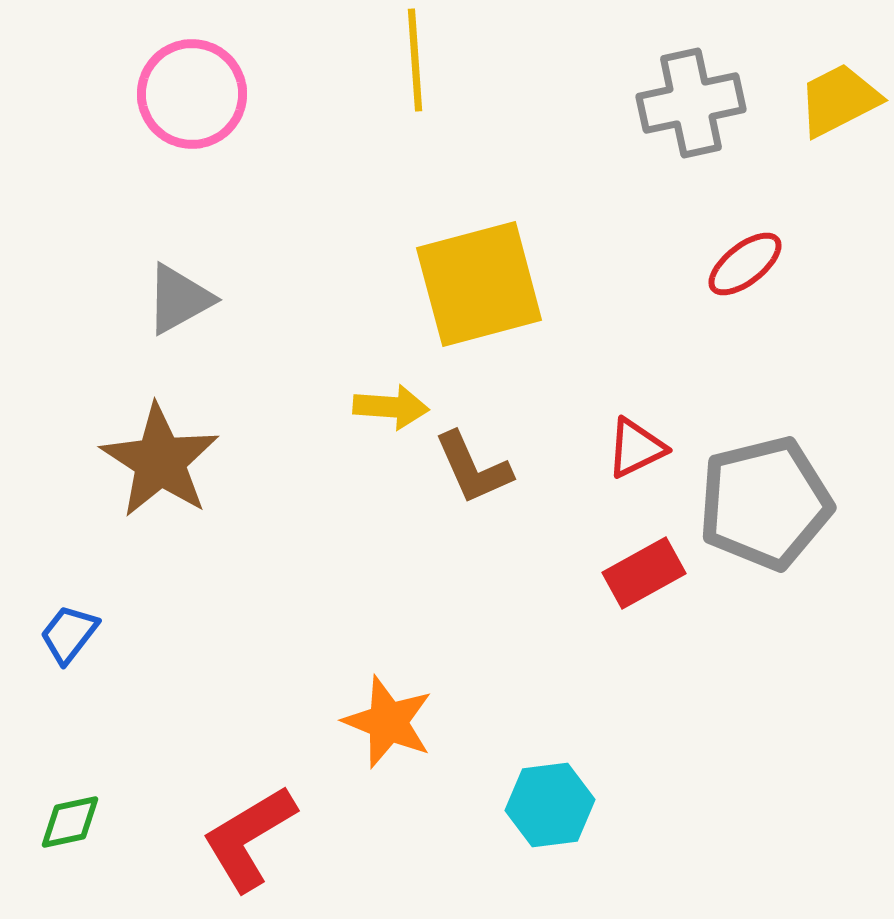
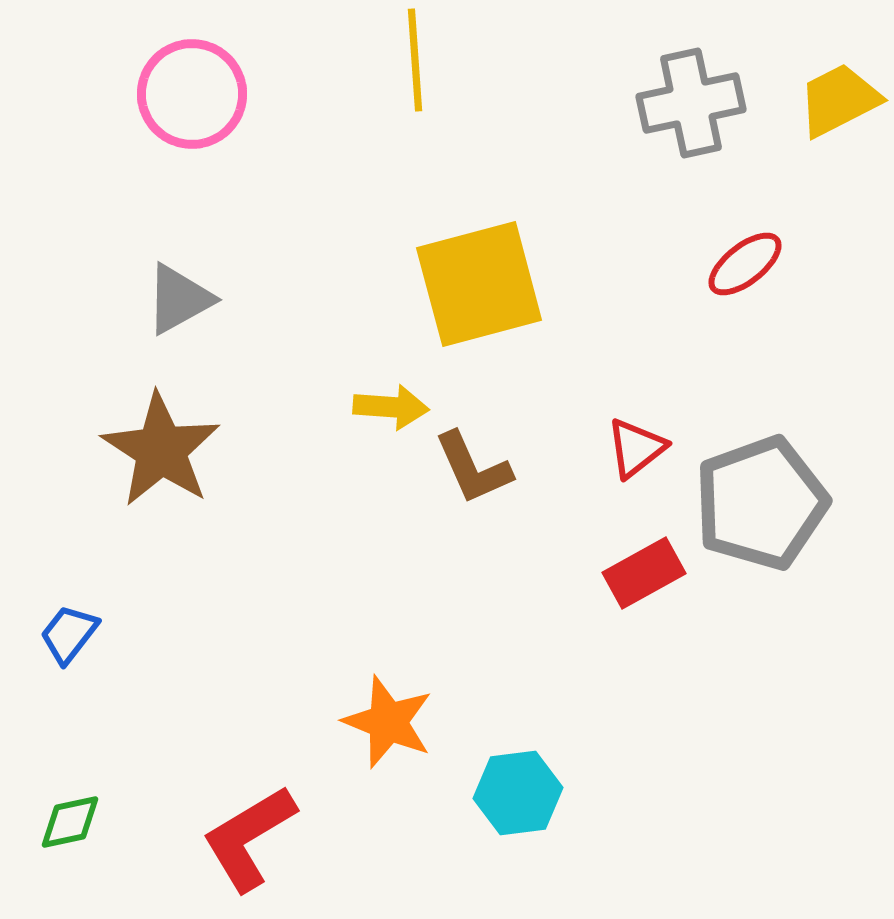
red triangle: rotated 12 degrees counterclockwise
brown star: moved 1 px right, 11 px up
gray pentagon: moved 4 px left; rotated 6 degrees counterclockwise
cyan hexagon: moved 32 px left, 12 px up
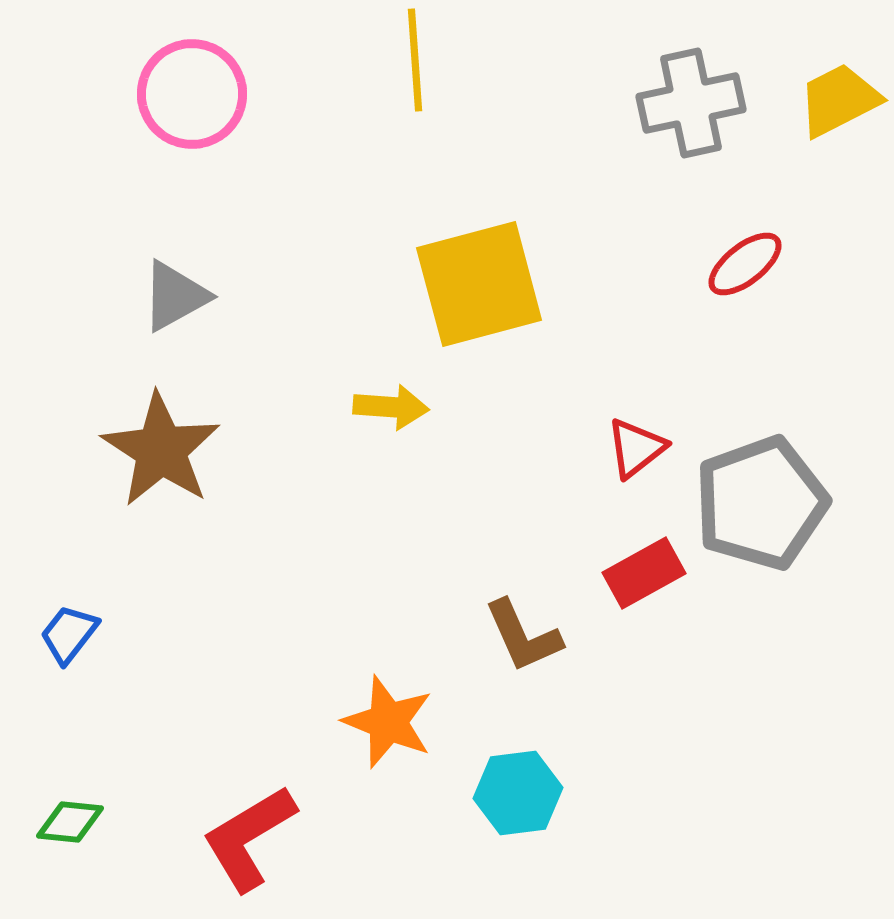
gray triangle: moved 4 px left, 3 px up
brown L-shape: moved 50 px right, 168 px down
green diamond: rotated 18 degrees clockwise
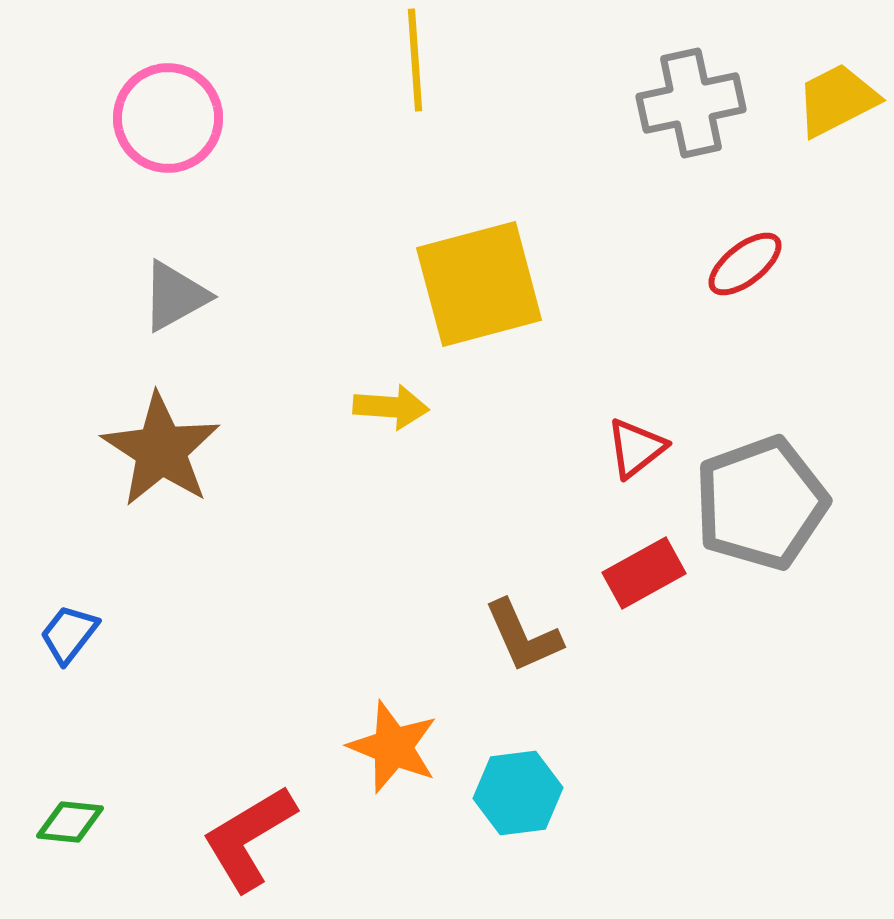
pink circle: moved 24 px left, 24 px down
yellow trapezoid: moved 2 px left
orange star: moved 5 px right, 25 px down
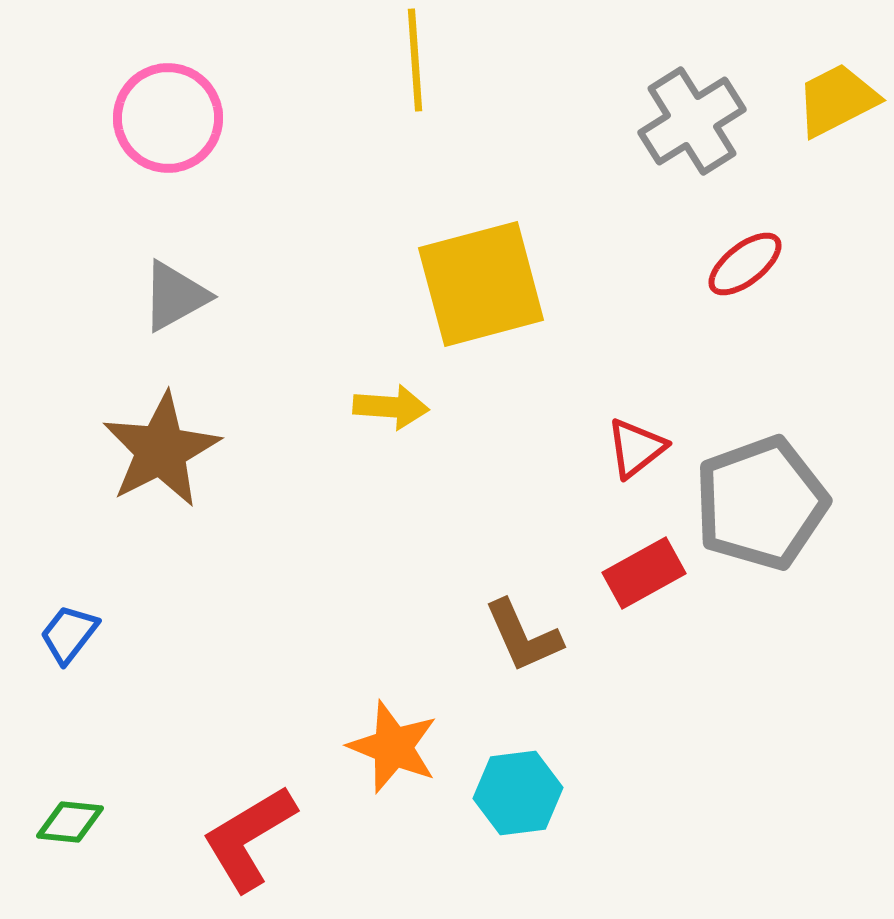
gray cross: moved 1 px right, 18 px down; rotated 20 degrees counterclockwise
yellow square: moved 2 px right
brown star: rotated 12 degrees clockwise
